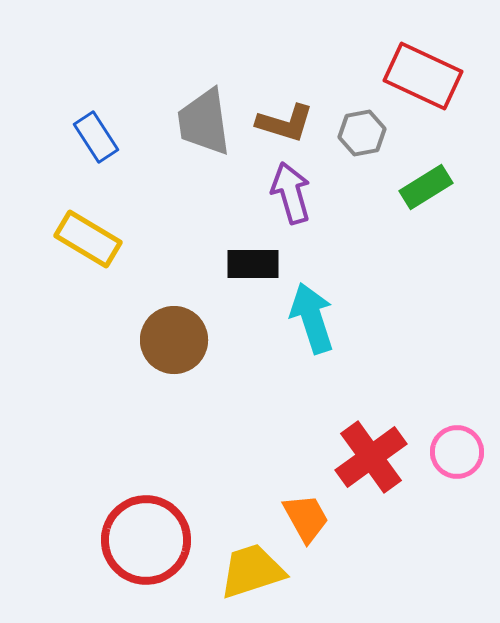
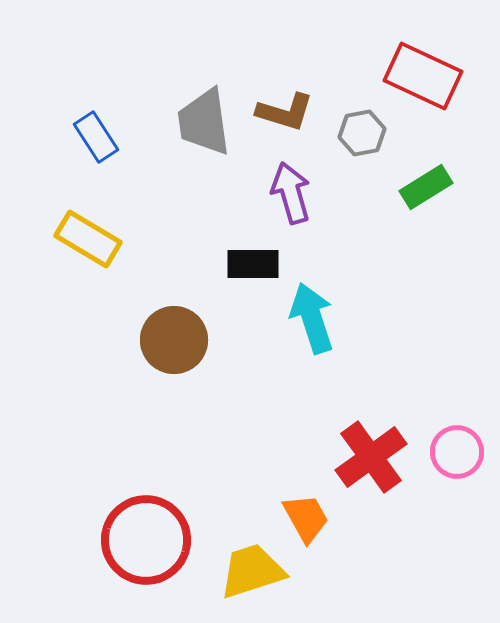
brown L-shape: moved 11 px up
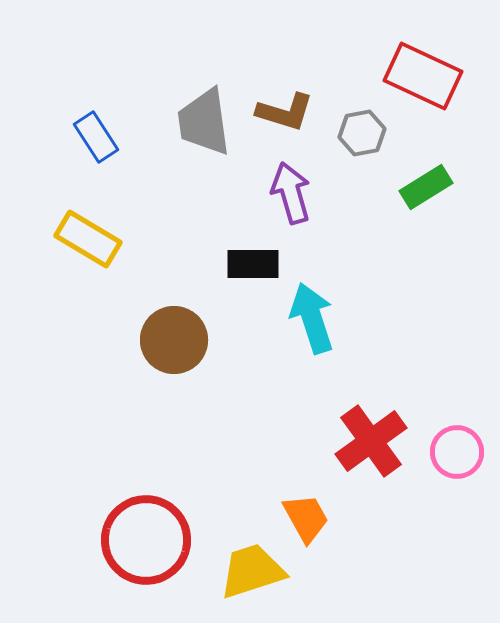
red cross: moved 16 px up
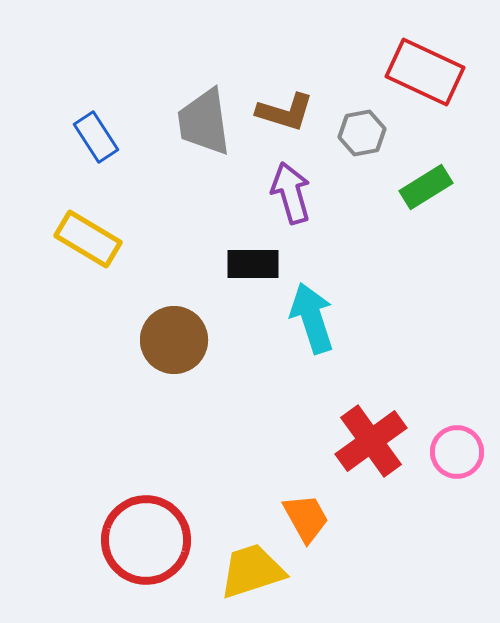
red rectangle: moved 2 px right, 4 px up
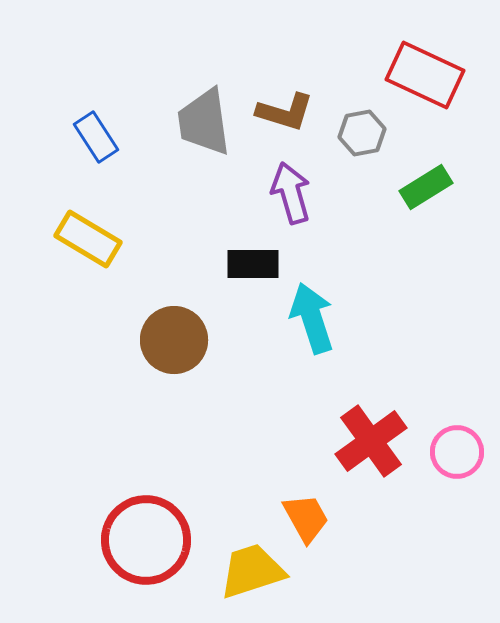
red rectangle: moved 3 px down
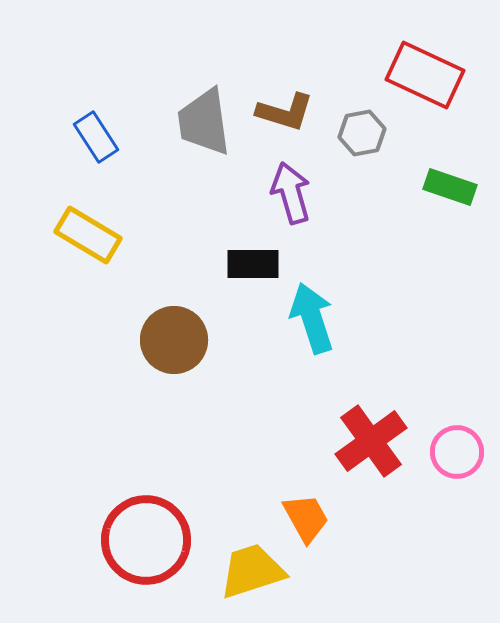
green rectangle: moved 24 px right; rotated 51 degrees clockwise
yellow rectangle: moved 4 px up
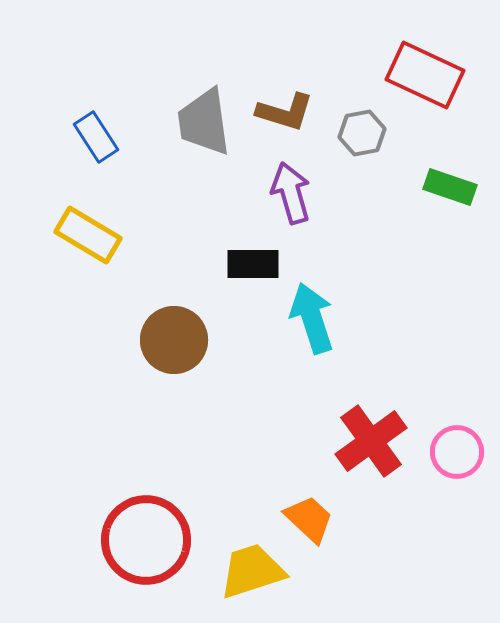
orange trapezoid: moved 3 px right, 1 px down; rotated 18 degrees counterclockwise
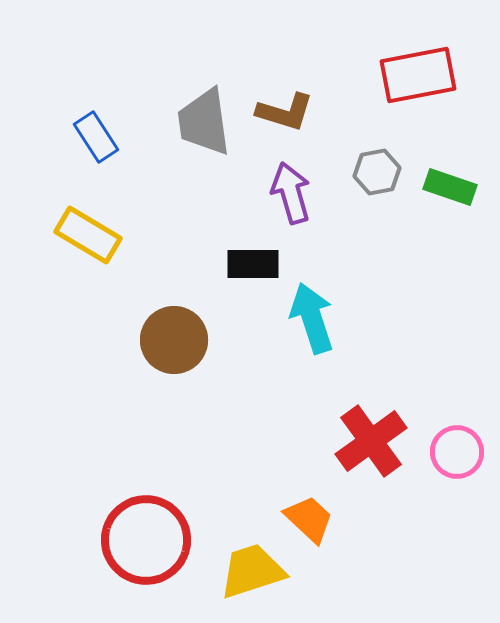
red rectangle: moved 7 px left; rotated 36 degrees counterclockwise
gray hexagon: moved 15 px right, 39 px down
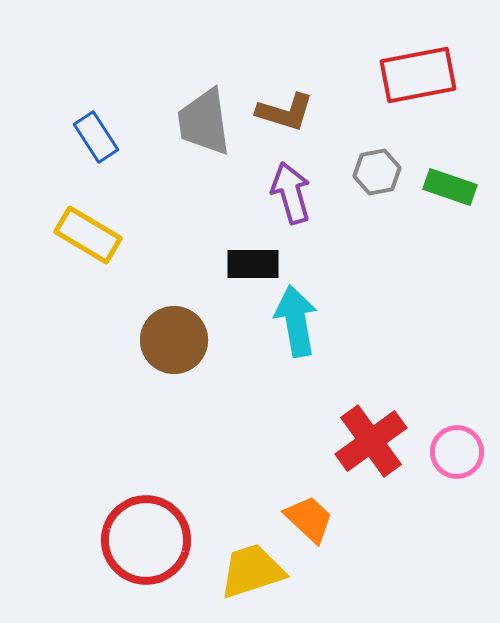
cyan arrow: moved 16 px left, 3 px down; rotated 8 degrees clockwise
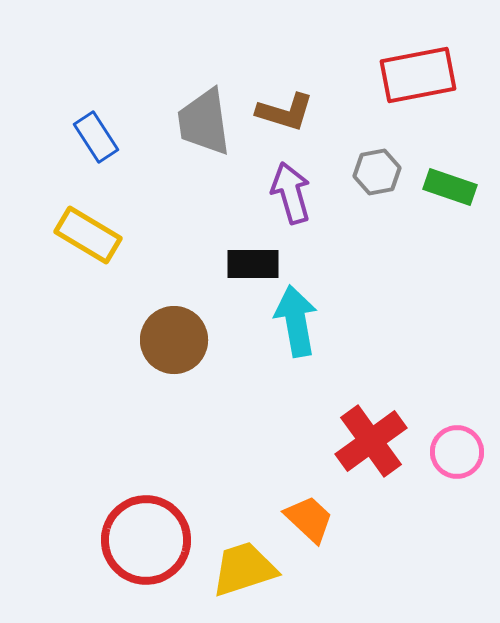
yellow trapezoid: moved 8 px left, 2 px up
